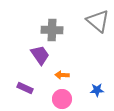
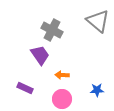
gray cross: rotated 25 degrees clockwise
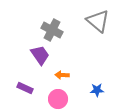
pink circle: moved 4 px left
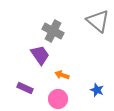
gray cross: moved 1 px right, 1 px down
orange arrow: rotated 16 degrees clockwise
blue star: rotated 24 degrees clockwise
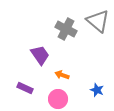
gray cross: moved 13 px right, 2 px up
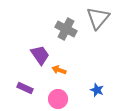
gray triangle: moved 3 px up; rotated 30 degrees clockwise
orange arrow: moved 3 px left, 5 px up
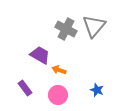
gray triangle: moved 4 px left, 8 px down
purple trapezoid: rotated 25 degrees counterclockwise
purple rectangle: rotated 28 degrees clockwise
pink circle: moved 4 px up
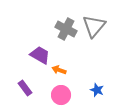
pink circle: moved 3 px right
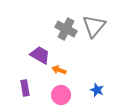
purple rectangle: rotated 28 degrees clockwise
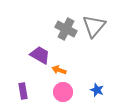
purple rectangle: moved 2 px left, 3 px down
pink circle: moved 2 px right, 3 px up
